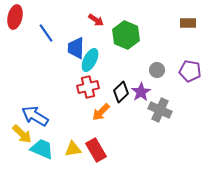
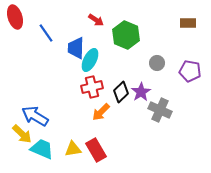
red ellipse: rotated 30 degrees counterclockwise
gray circle: moved 7 px up
red cross: moved 4 px right
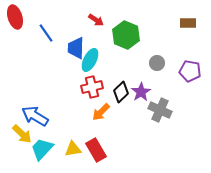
cyan trapezoid: rotated 70 degrees counterclockwise
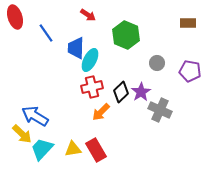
red arrow: moved 8 px left, 5 px up
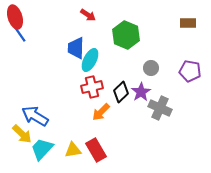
blue line: moved 27 px left
gray circle: moved 6 px left, 5 px down
gray cross: moved 2 px up
yellow triangle: moved 1 px down
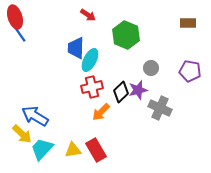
purple star: moved 3 px left, 2 px up; rotated 18 degrees clockwise
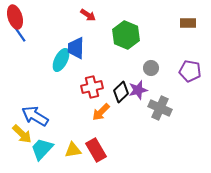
cyan ellipse: moved 29 px left
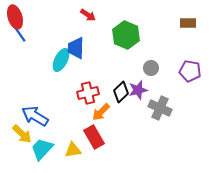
red cross: moved 4 px left, 6 px down
red rectangle: moved 2 px left, 13 px up
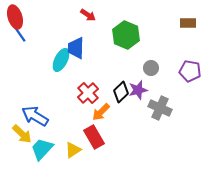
red cross: rotated 30 degrees counterclockwise
yellow triangle: rotated 24 degrees counterclockwise
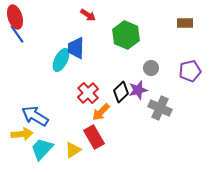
brown rectangle: moved 3 px left
blue line: moved 2 px left, 1 px down
purple pentagon: rotated 25 degrees counterclockwise
yellow arrow: rotated 50 degrees counterclockwise
